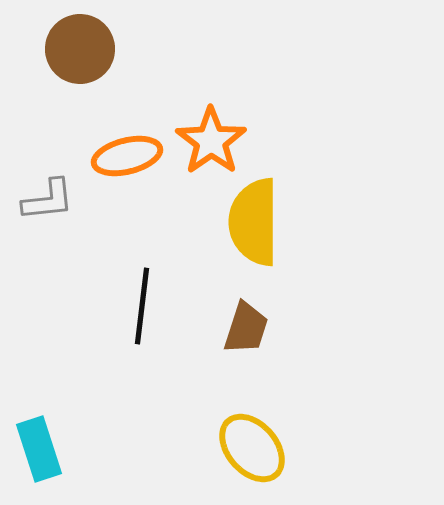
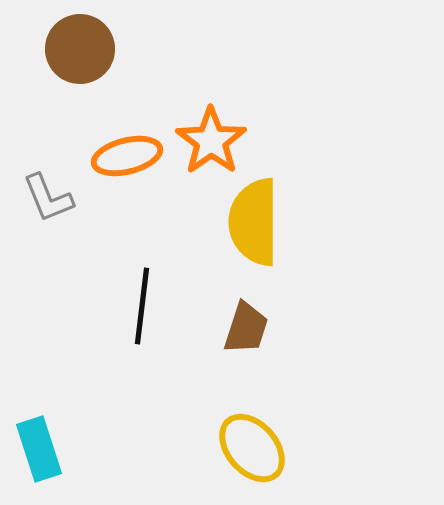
gray L-shape: moved 2 px up; rotated 74 degrees clockwise
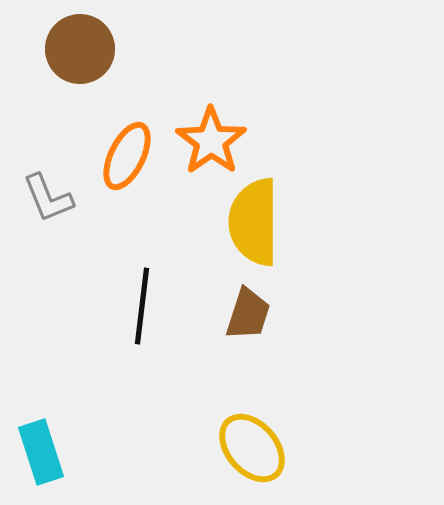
orange ellipse: rotated 50 degrees counterclockwise
brown trapezoid: moved 2 px right, 14 px up
cyan rectangle: moved 2 px right, 3 px down
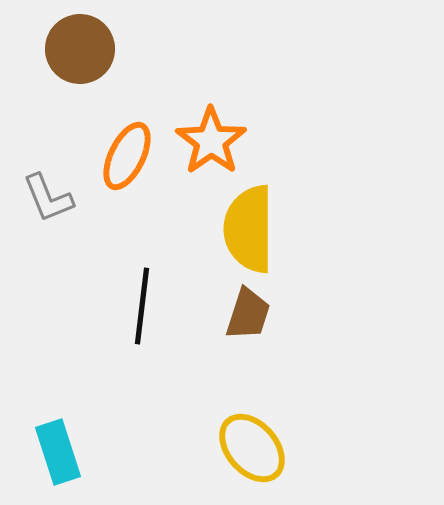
yellow semicircle: moved 5 px left, 7 px down
cyan rectangle: moved 17 px right
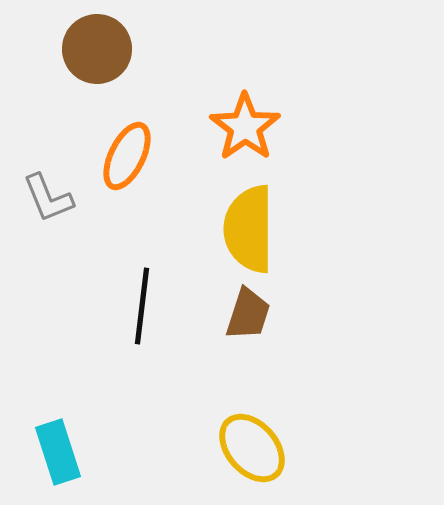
brown circle: moved 17 px right
orange star: moved 34 px right, 14 px up
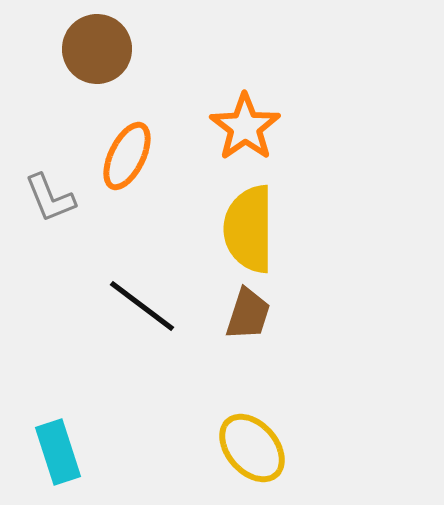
gray L-shape: moved 2 px right
black line: rotated 60 degrees counterclockwise
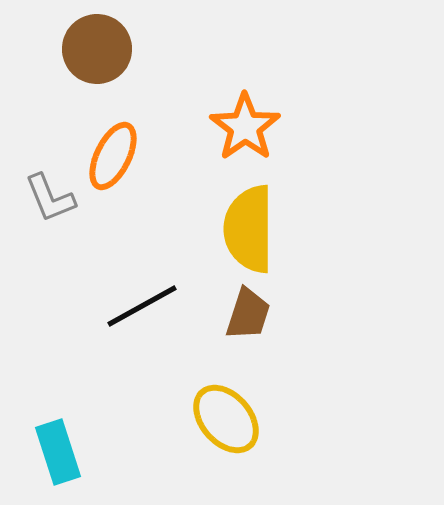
orange ellipse: moved 14 px left
black line: rotated 66 degrees counterclockwise
yellow ellipse: moved 26 px left, 29 px up
